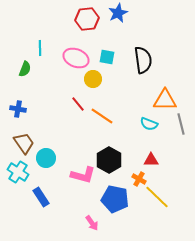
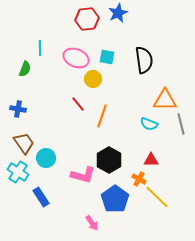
black semicircle: moved 1 px right
orange line: rotated 75 degrees clockwise
blue pentagon: rotated 24 degrees clockwise
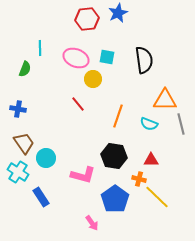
orange line: moved 16 px right
black hexagon: moved 5 px right, 4 px up; rotated 20 degrees counterclockwise
orange cross: rotated 16 degrees counterclockwise
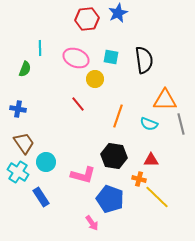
cyan square: moved 4 px right
yellow circle: moved 2 px right
cyan circle: moved 4 px down
blue pentagon: moved 5 px left; rotated 16 degrees counterclockwise
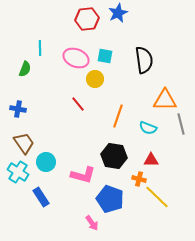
cyan square: moved 6 px left, 1 px up
cyan semicircle: moved 1 px left, 4 px down
